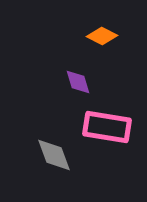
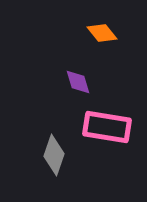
orange diamond: moved 3 px up; rotated 24 degrees clockwise
gray diamond: rotated 39 degrees clockwise
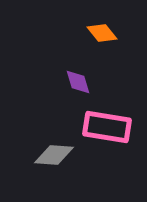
gray diamond: rotated 75 degrees clockwise
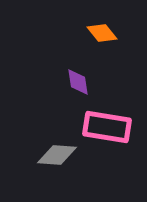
purple diamond: rotated 8 degrees clockwise
gray diamond: moved 3 px right
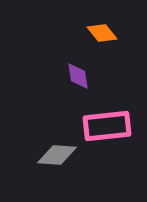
purple diamond: moved 6 px up
pink rectangle: moved 1 px up; rotated 15 degrees counterclockwise
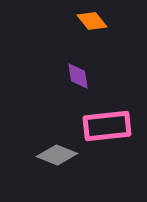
orange diamond: moved 10 px left, 12 px up
gray diamond: rotated 18 degrees clockwise
